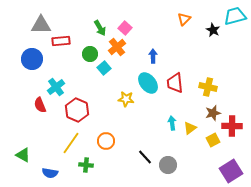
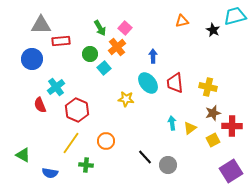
orange triangle: moved 2 px left, 2 px down; rotated 32 degrees clockwise
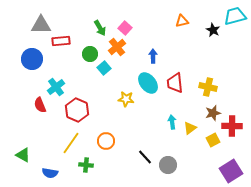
cyan arrow: moved 1 px up
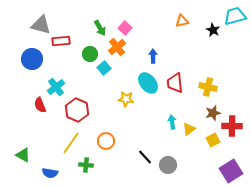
gray triangle: rotated 15 degrees clockwise
yellow triangle: moved 1 px left, 1 px down
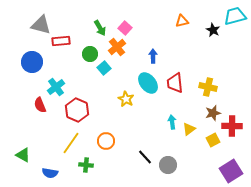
blue circle: moved 3 px down
yellow star: rotated 21 degrees clockwise
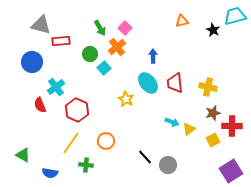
cyan arrow: rotated 120 degrees clockwise
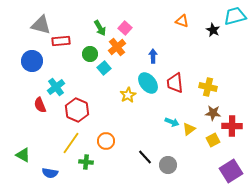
orange triangle: rotated 32 degrees clockwise
blue circle: moved 1 px up
yellow star: moved 2 px right, 4 px up; rotated 14 degrees clockwise
brown star: rotated 21 degrees clockwise
green cross: moved 3 px up
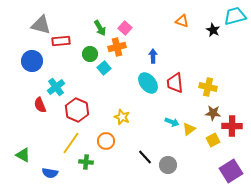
orange cross: rotated 24 degrees clockwise
yellow star: moved 6 px left, 22 px down; rotated 21 degrees counterclockwise
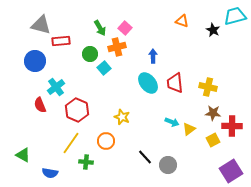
blue circle: moved 3 px right
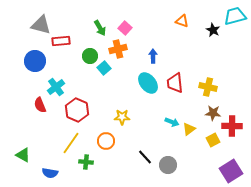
orange cross: moved 1 px right, 2 px down
green circle: moved 2 px down
yellow star: rotated 21 degrees counterclockwise
